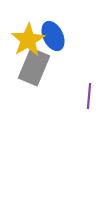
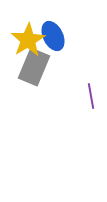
purple line: moved 2 px right; rotated 15 degrees counterclockwise
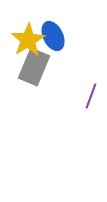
purple line: rotated 30 degrees clockwise
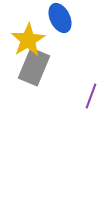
blue ellipse: moved 7 px right, 18 px up
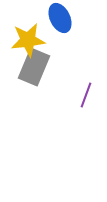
yellow star: rotated 24 degrees clockwise
purple line: moved 5 px left, 1 px up
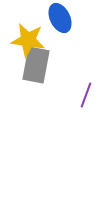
yellow star: rotated 16 degrees clockwise
gray rectangle: moved 2 px right, 2 px up; rotated 12 degrees counterclockwise
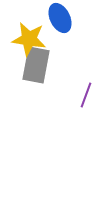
yellow star: moved 1 px right, 1 px up
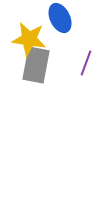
purple line: moved 32 px up
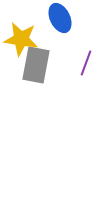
yellow star: moved 8 px left
